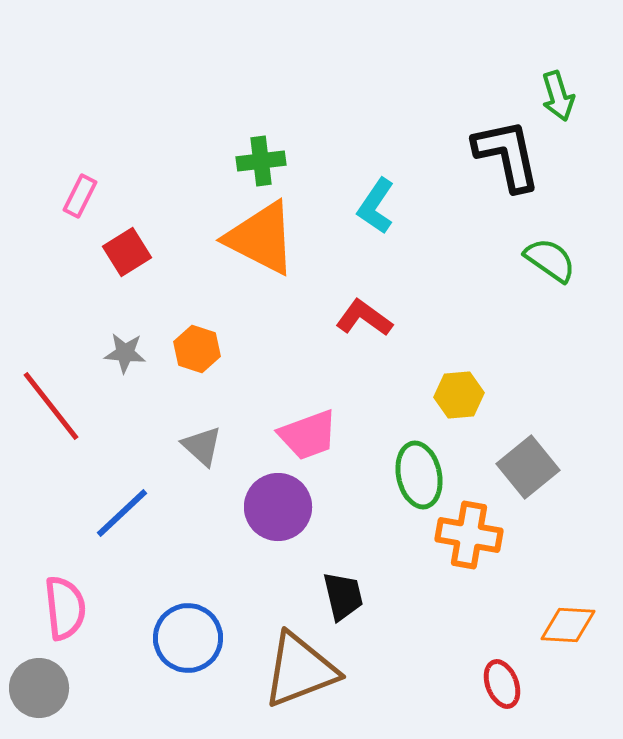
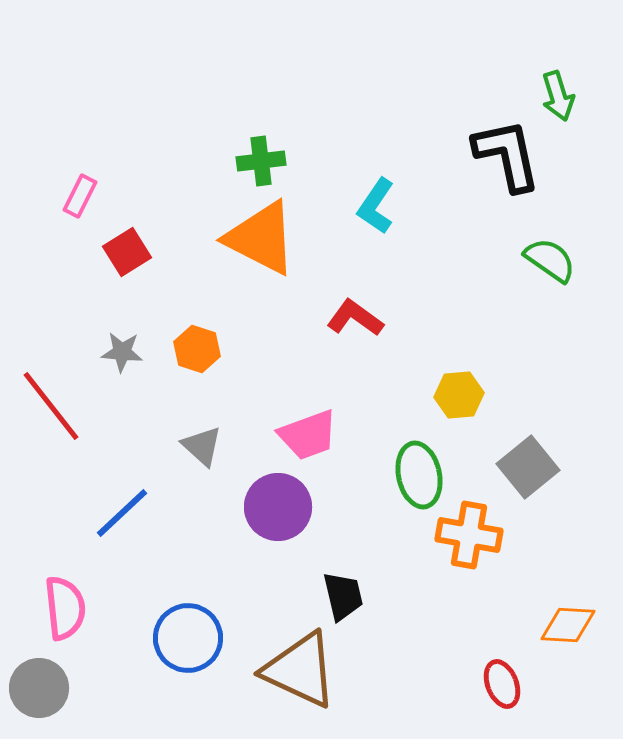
red L-shape: moved 9 px left
gray star: moved 3 px left, 1 px up
brown triangle: rotated 46 degrees clockwise
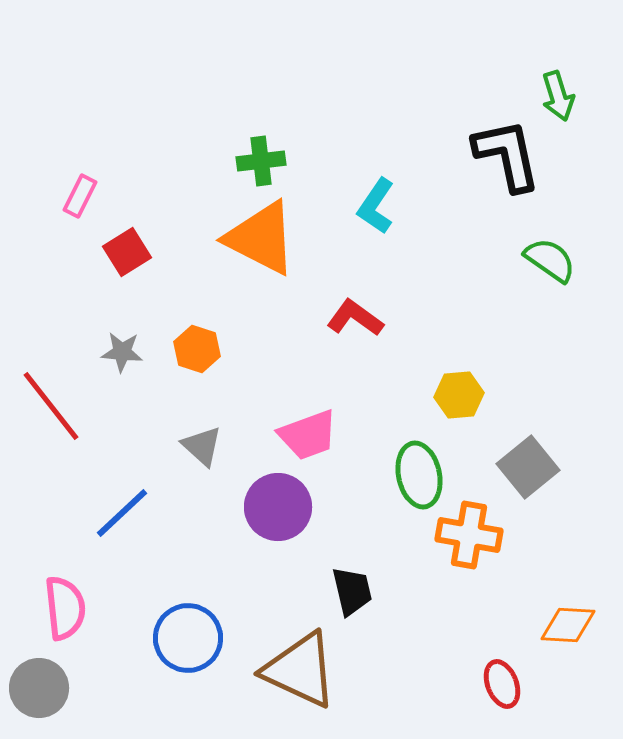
black trapezoid: moved 9 px right, 5 px up
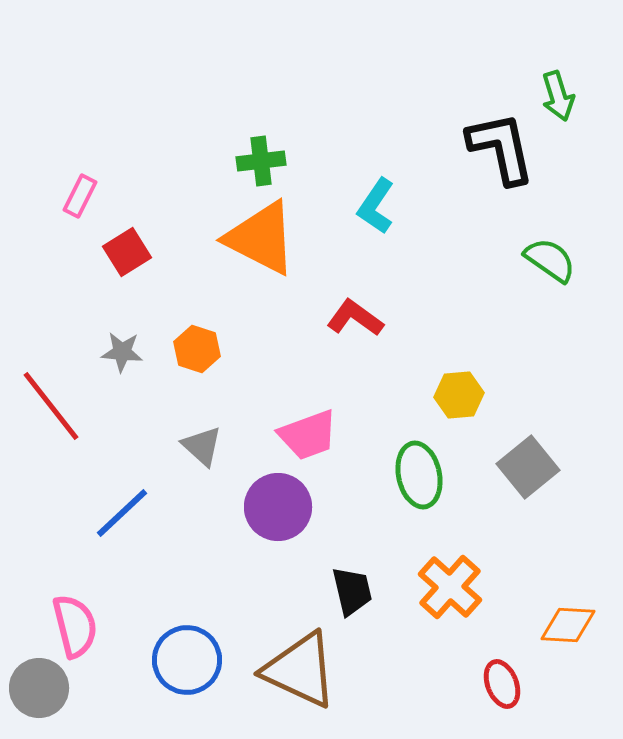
black L-shape: moved 6 px left, 7 px up
orange cross: moved 19 px left, 52 px down; rotated 32 degrees clockwise
pink semicircle: moved 10 px right, 18 px down; rotated 8 degrees counterclockwise
blue circle: moved 1 px left, 22 px down
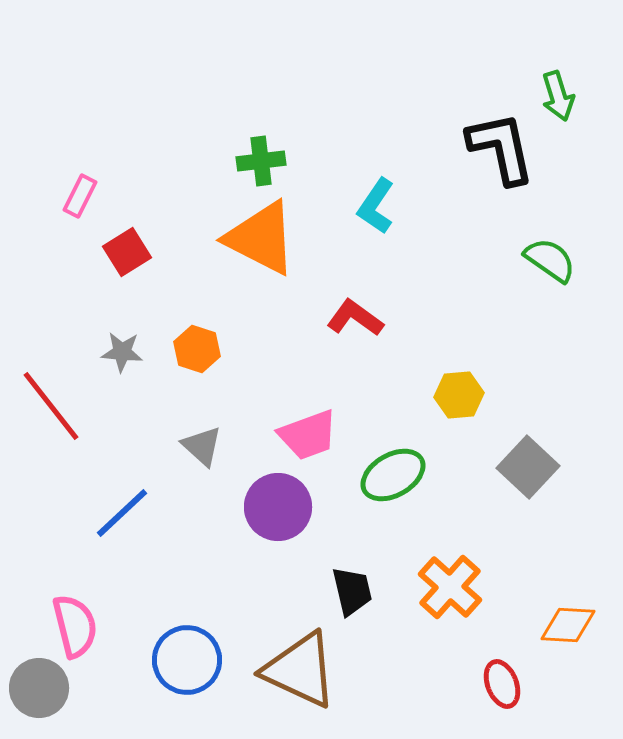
gray square: rotated 8 degrees counterclockwise
green ellipse: moved 26 px left; rotated 72 degrees clockwise
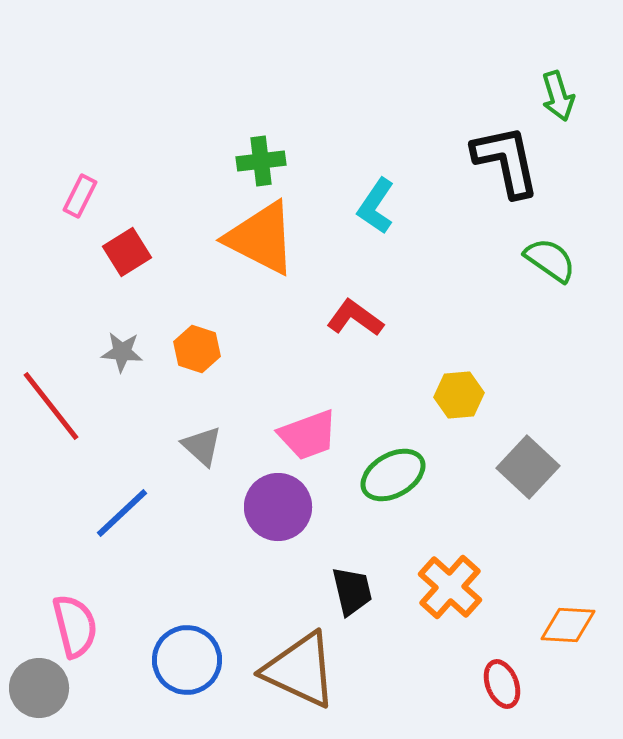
black L-shape: moved 5 px right, 13 px down
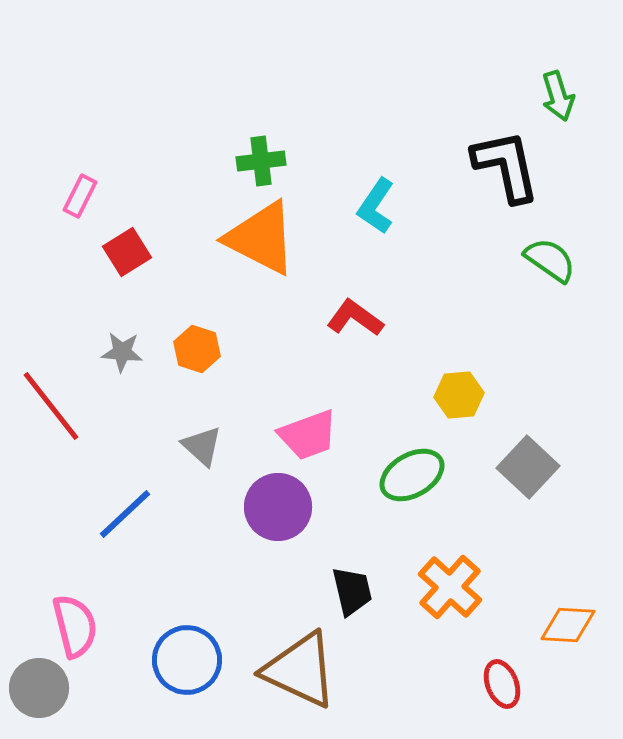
black L-shape: moved 5 px down
green ellipse: moved 19 px right
blue line: moved 3 px right, 1 px down
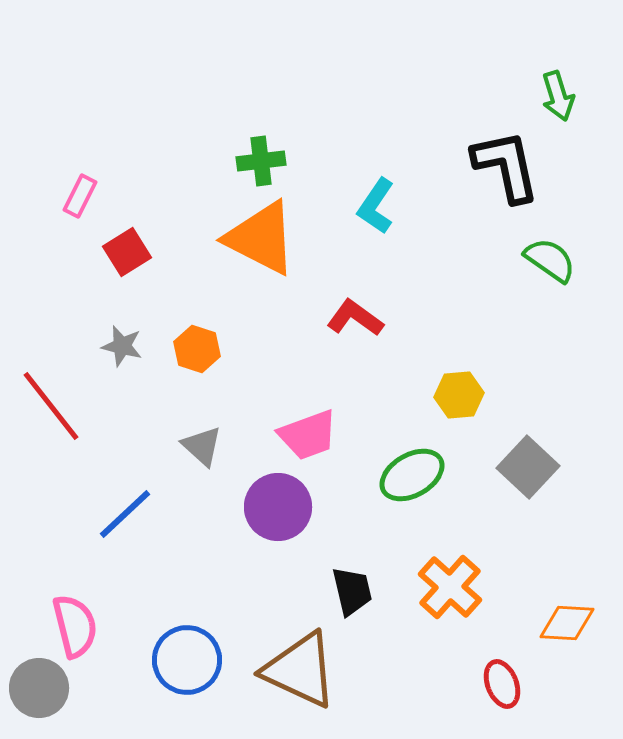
gray star: moved 6 px up; rotated 9 degrees clockwise
orange diamond: moved 1 px left, 2 px up
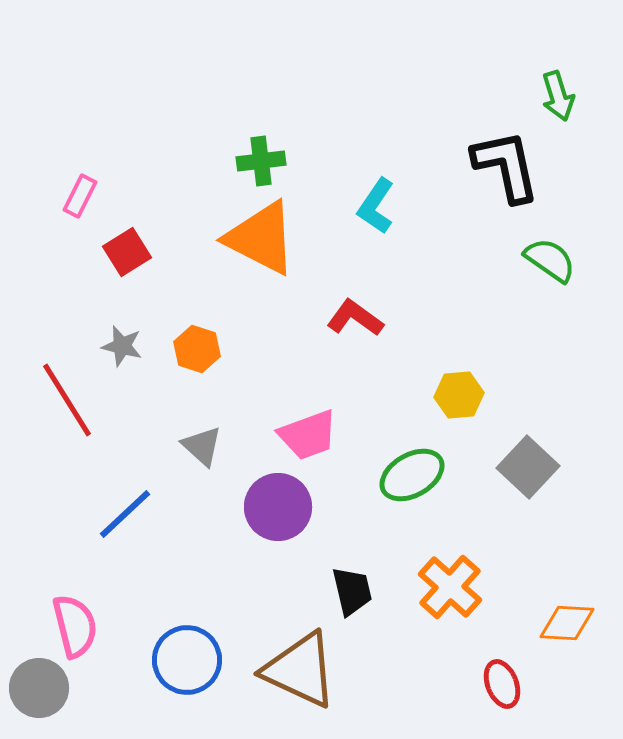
red line: moved 16 px right, 6 px up; rotated 6 degrees clockwise
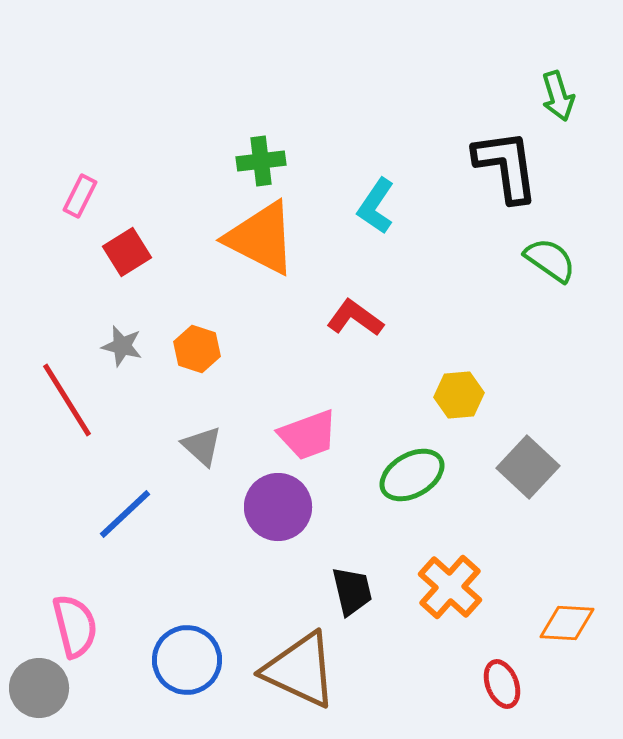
black L-shape: rotated 4 degrees clockwise
